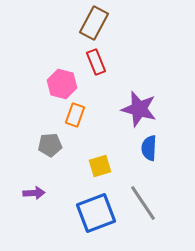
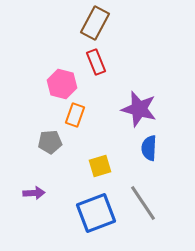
brown rectangle: moved 1 px right
gray pentagon: moved 3 px up
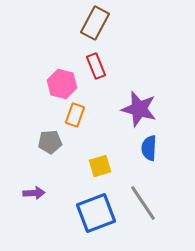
red rectangle: moved 4 px down
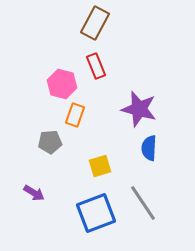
purple arrow: rotated 35 degrees clockwise
